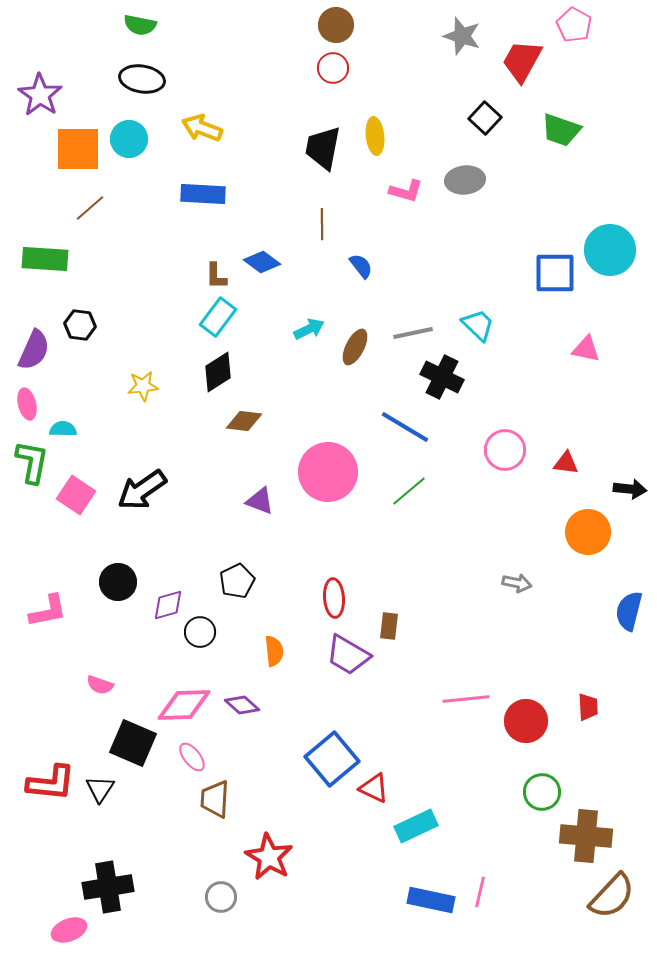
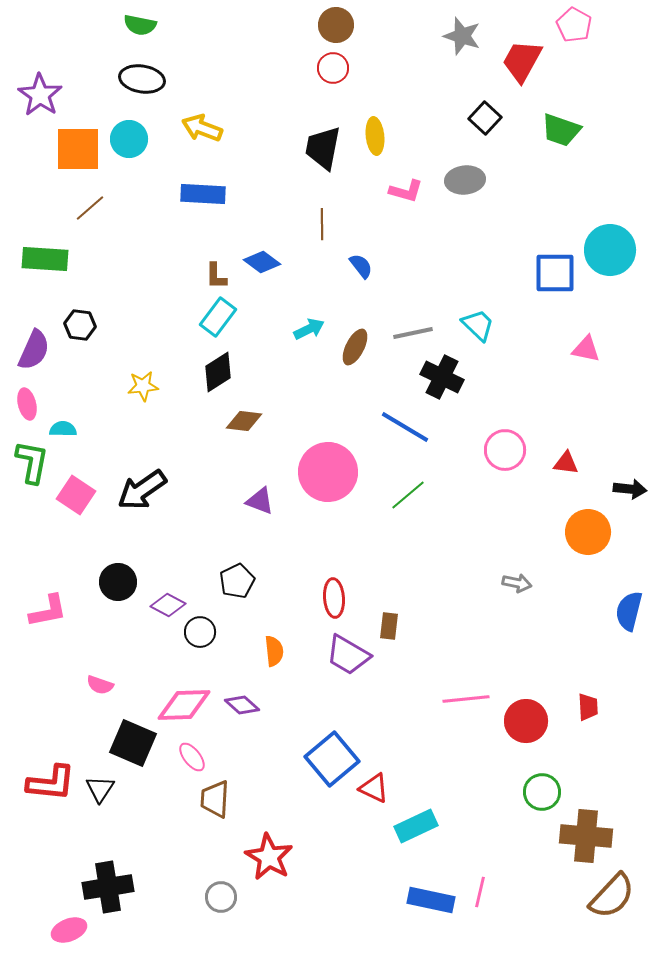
green line at (409, 491): moved 1 px left, 4 px down
purple diamond at (168, 605): rotated 44 degrees clockwise
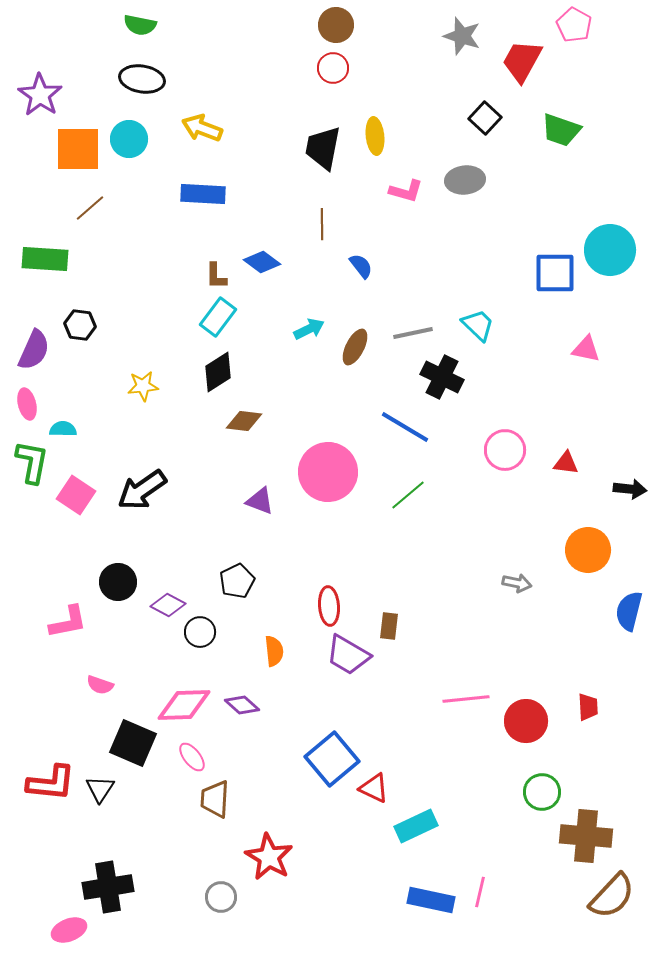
orange circle at (588, 532): moved 18 px down
red ellipse at (334, 598): moved 5 px left, 8 px down
pink L-shape at (48, 611): moved 20 px right, 11 px down
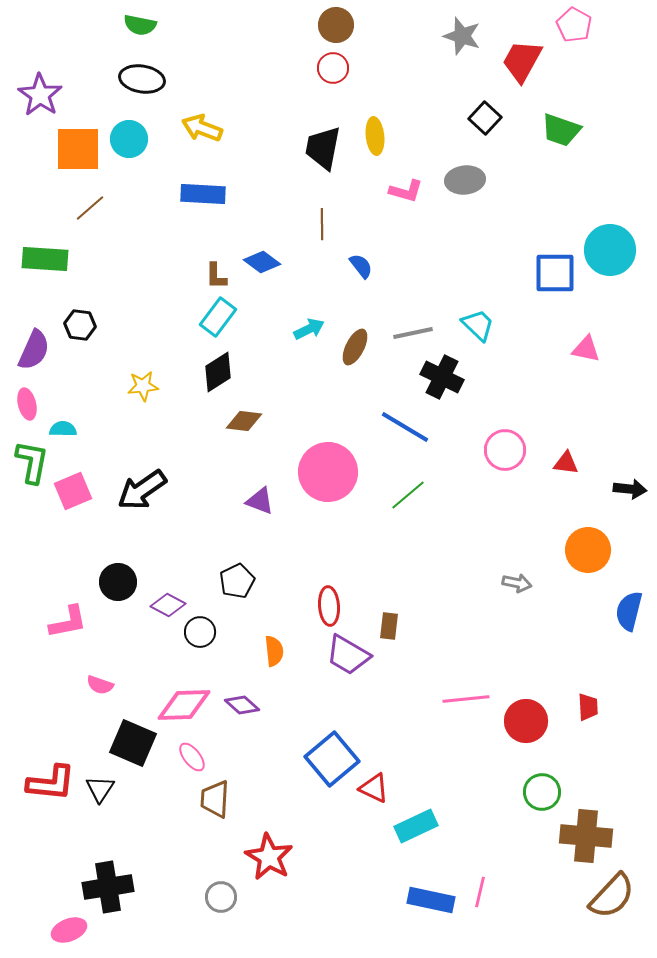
pink square at (76, 495): moved 3 px left, 4 px up; rotated 33 degrees clockwise
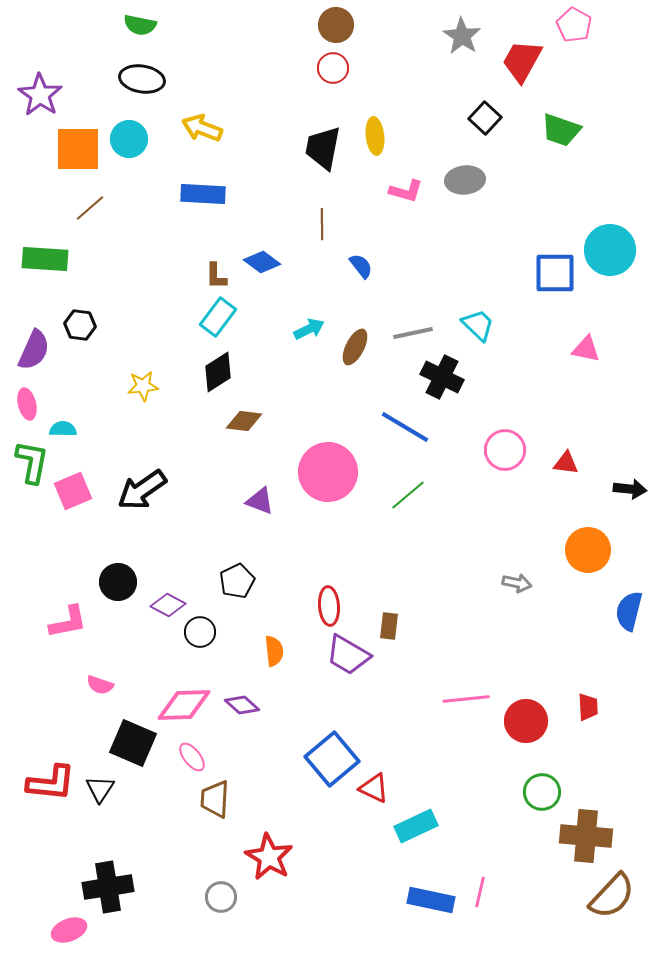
gray star at (462, 36): rotated 15 degrees clockwise
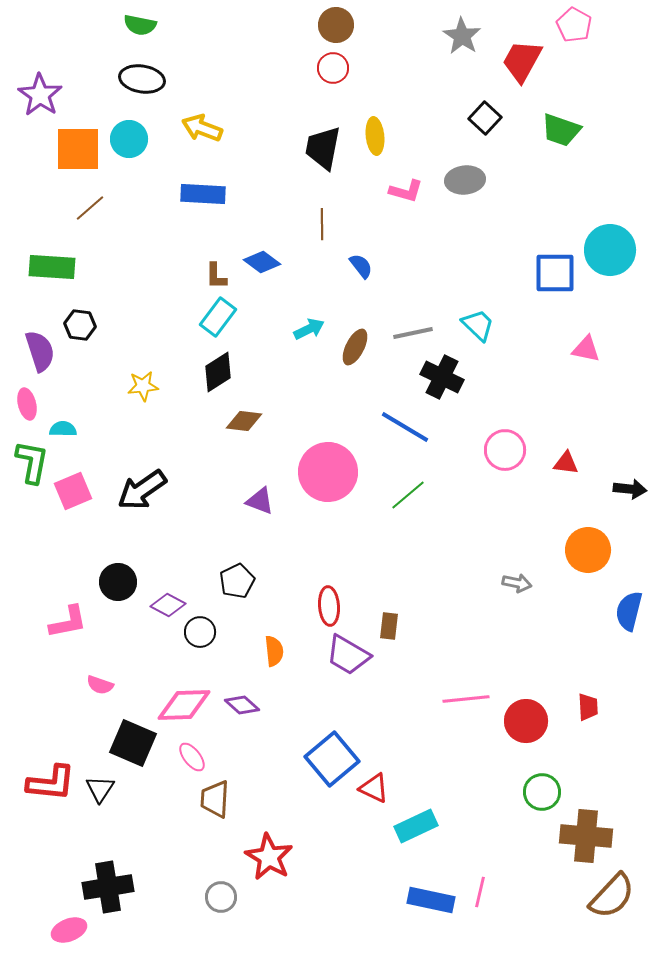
green rectangle at (45, 259): moved 7 px right, 8 px down
purple semicircle at (34, 350): moved 6 px right, 1 px down; rotated 42 degrees counterclockwise
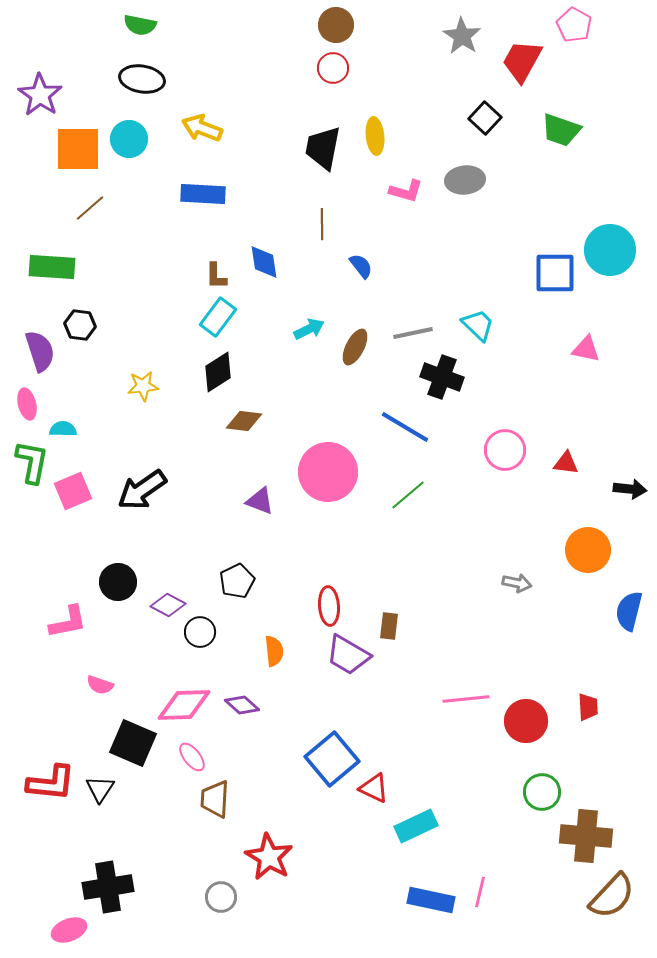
blue diamond at (262, 262): moved 2 px right; rotated 45 degrees clockwise
black cross at (442, 377): rotated 6 degrees counterclockwise
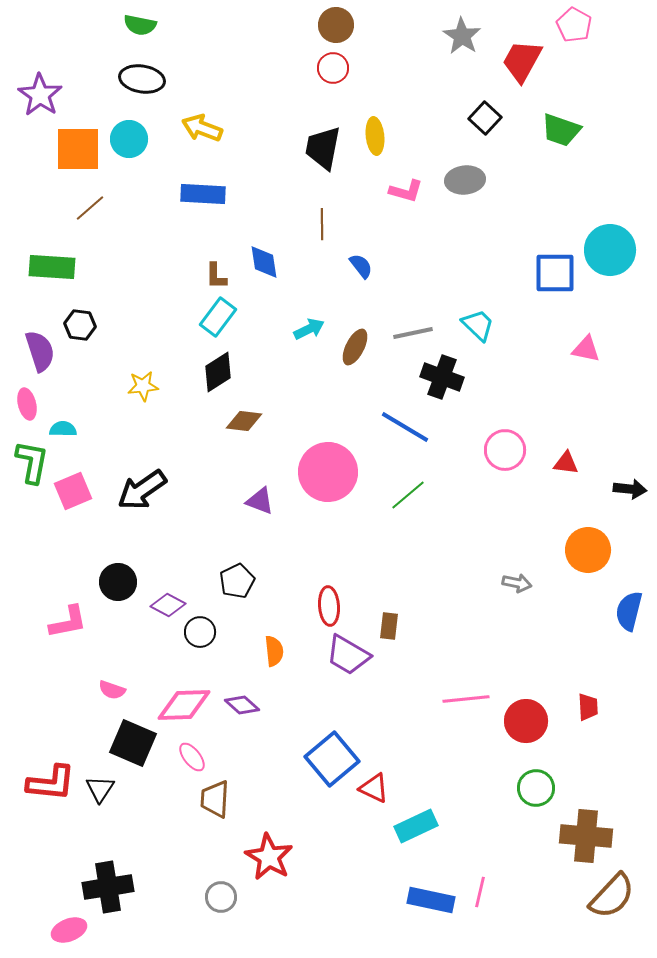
pink semicircle at (100, 685): moved 12 px right, 5 px down
green circle at (542, 792): moved 6 px left, 4 px up
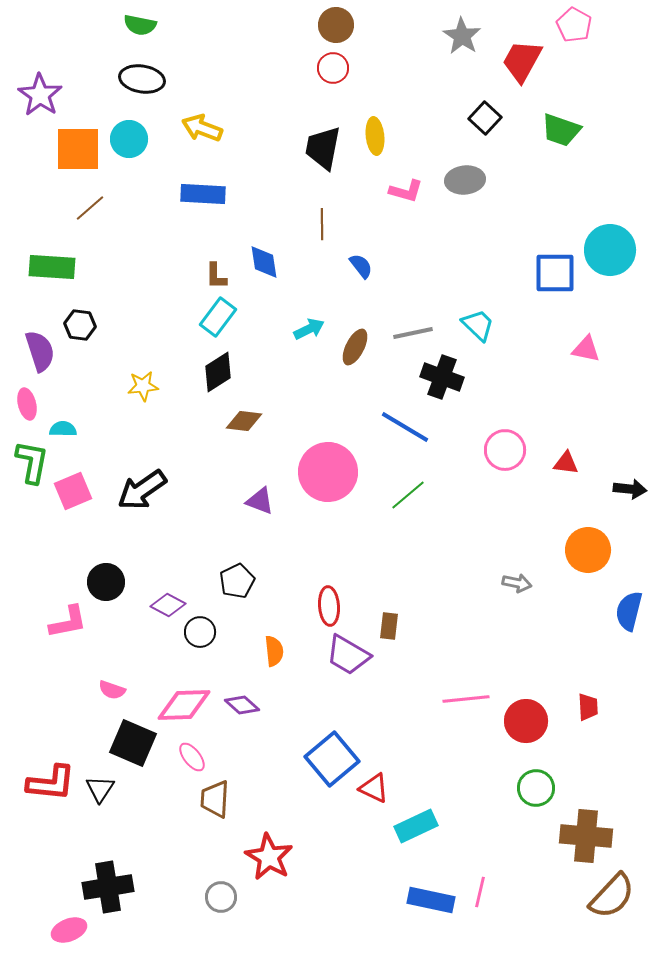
black circle at (118, 582): moved 12 px left
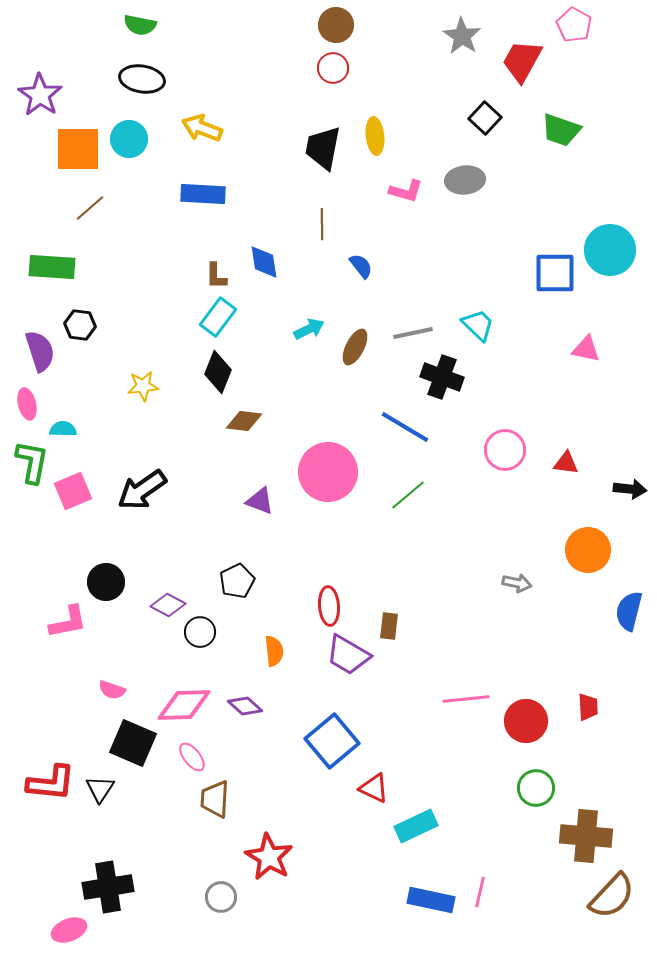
black diamond at (218, 372): rotated 36 degrees counterclockwise
purple diamond at (242, 705): moved 3 px right, 1 px down
blue square at (332, 759): moved 18 px up
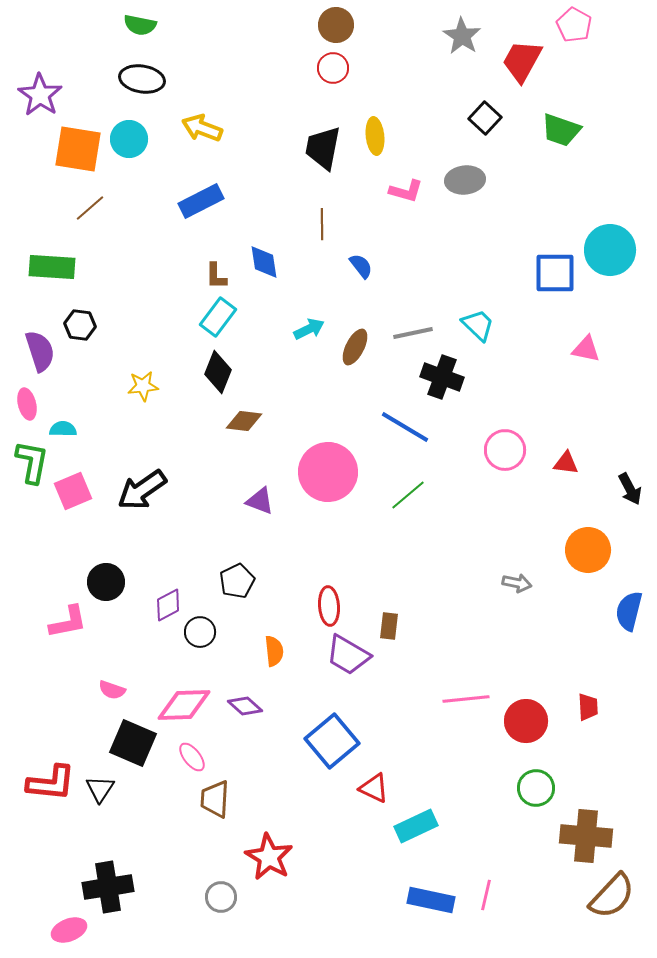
orange square at (78, 149): rotated 9 degrees clockwise
blue rectangle at (203, 194): moved 2 px left, 7 px down; rotated 30 degrees counterclockwise
black arrow at (630, 489): rotated 56 degrees clockwise
purple diamond at (168, 605): rotated 56 degrees counterclockwise
pink line at (480, 892): moved 6 px right, 3 px down
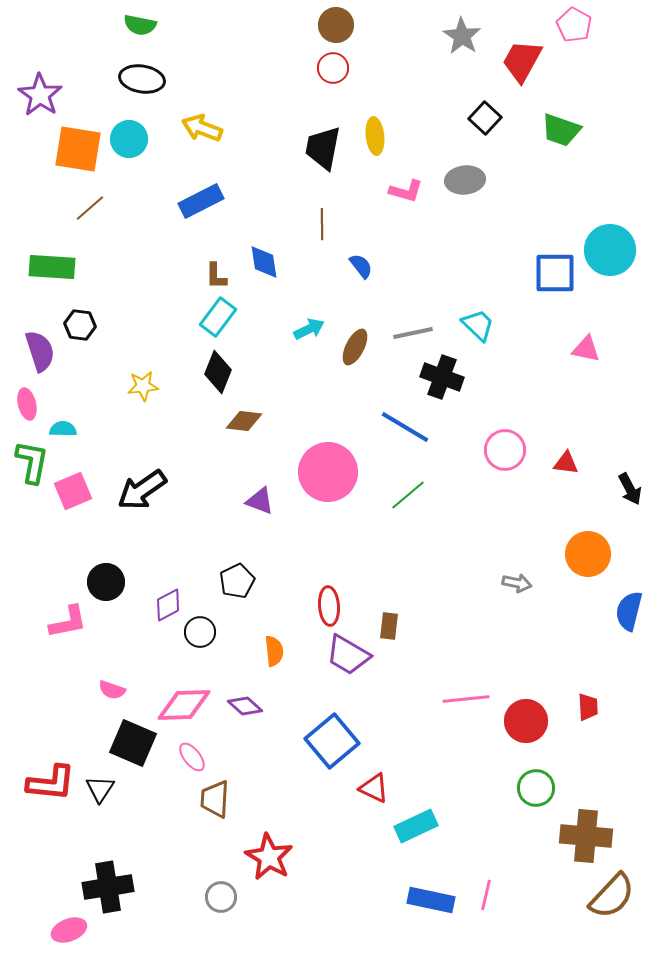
orange circle at (588, 550): moved 4 px down
